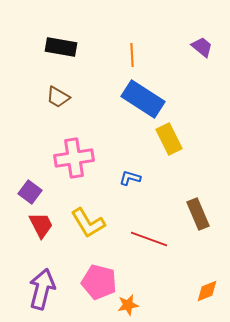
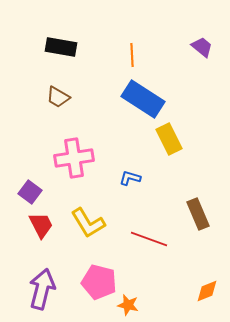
orange star: rotated 25 degrees clockwise
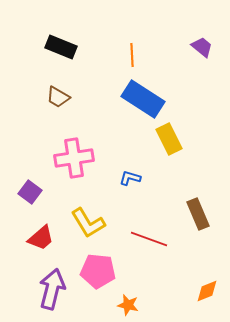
black rectangle: rotated 12 degrees clockwise
red trapezoid: moved 13 px down; rotated 76 degrees clockwise
pink pentagon: moved 1 px left, 11 px up; rotated 8 degrees counterclockwise
purple arrow: moved 10 px right
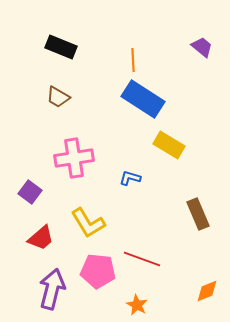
orange line: moved 1 px right, 5 px down
yellow rectangle: moved 6 px down; rotated 32 degrees counterclockwise
red line: moved 7 px left, 20 px down
orange star: moved 9 px right; rotated 15 degrees clockwise
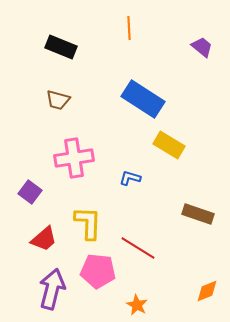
orange line: moved 4 px left, 32 px up
brown trapezoid: moved 3 px down; rotated 15 degrees counterclockwise
brown rectangle: rotated 48 degrees counterclockwise
yellow L-shape: rotated 147 degrees counterclockwise
red trapezoid: moved 3 px right, 1 px down
red line: moved 4 px left, 11 px up; rotated 12 degrees clockwise
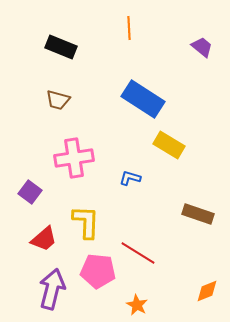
yellow L-shape: moved 2 px left, 1 px up
red line: moved 5 px down
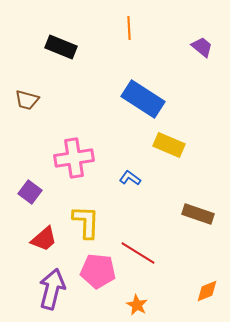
brown trapezoid: moved 31 px left
yellow rectangle: rotated 8 degrees counterclockwise
blue L-shape: rotated 20 degrees clockwise
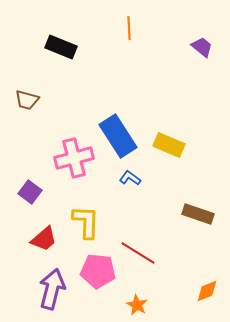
blue rectangle: moved 25 px left, 37 px down; rotated 24 degrees clockwise
pink cross: rotated 6 degrees counterclockwise
